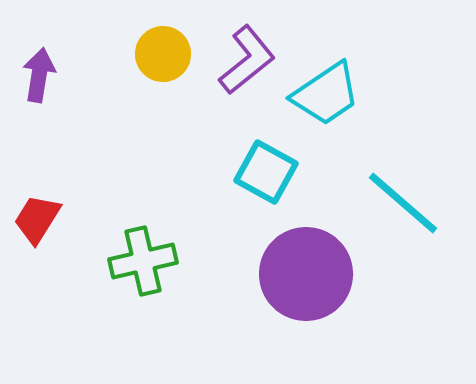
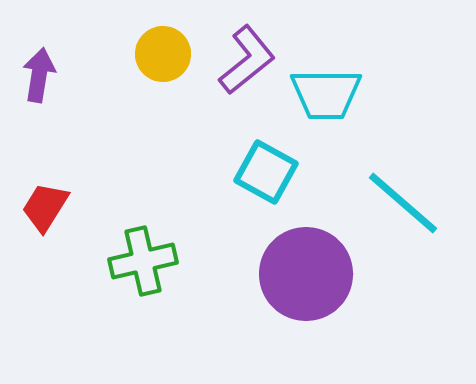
cyan trapezoid: rotated 34 degrees clockwise
red trapezoid: moved 8 px right, 12 px up
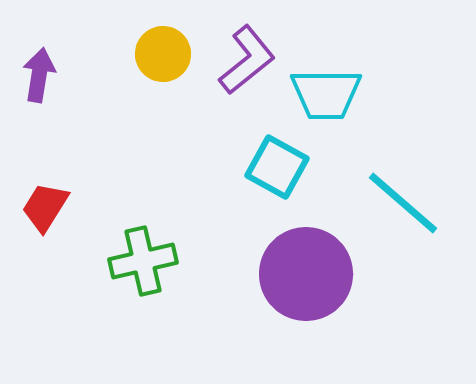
cyan square: moved 11 px right, 5 px up
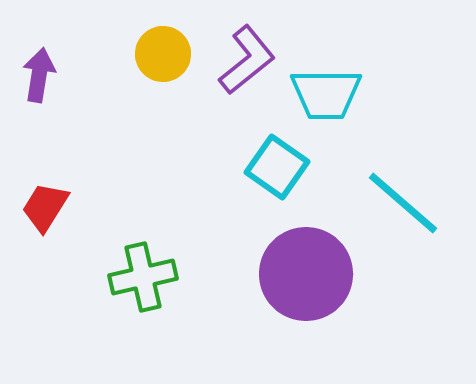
cyan square: rotated 6 degrees clockwise
green cross: moved 16 px down
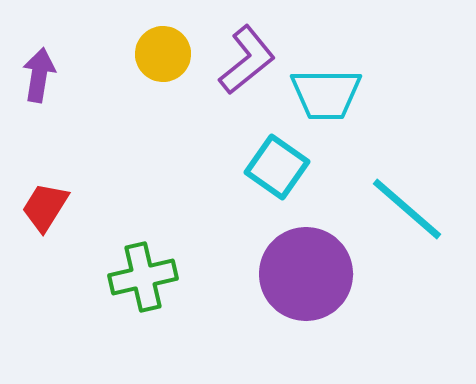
cyan line: moved 4 px right, 6 px down
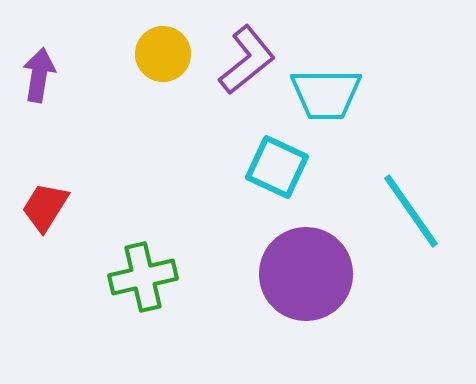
cyan square: rotated 10 degrees counterclockwise
cyan line: moved 4 px right, 2 px down; rotated 14 degrees clockwise
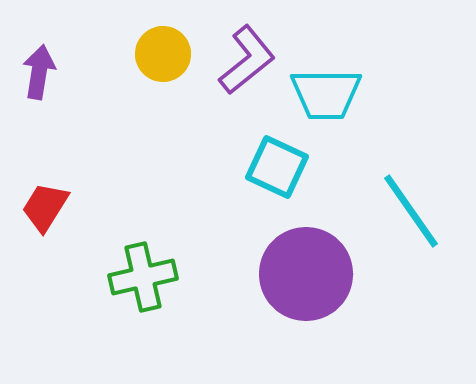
purple arrow: moved 3 px up
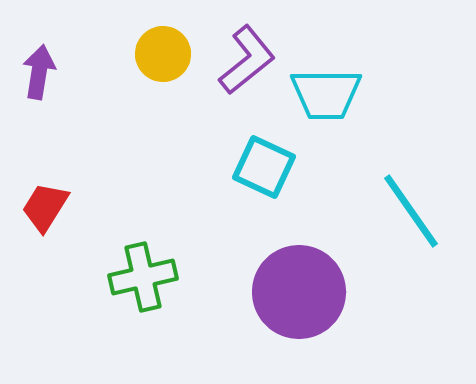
cyan square: moved 13 px left
purple circle: moved 7 px left, 18 px down
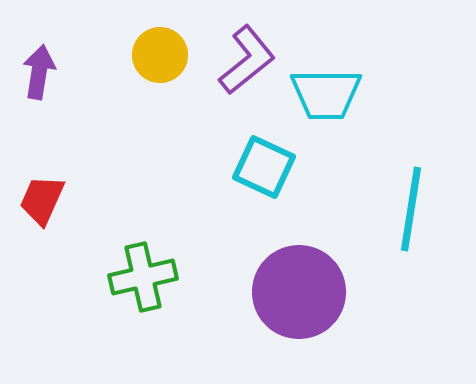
yellow circle: moved 3 px left, 1 px down
red trapezoid: moved 3 px left, 7 px up; rotated 8 degrees counterclockwise
cyan line: moved 2 px up; rotated 44 degrees clockwise
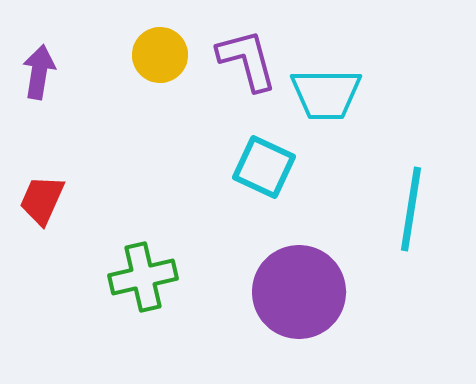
purple L-shape: rotated 66 degrees counterclockwise
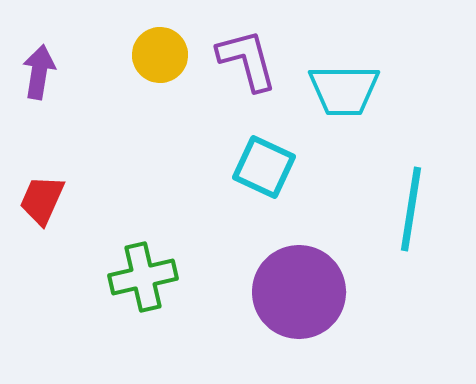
cyan trapezoid: moved 18 px right, 4 px up
